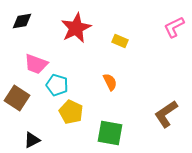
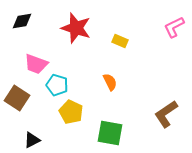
red star: rotated 28 degrees counterclockwise
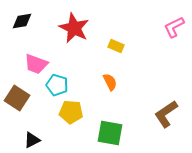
red star: moved 2 px left; rotated 8 degrees clockwise
yellow rectangle: moved 4 px left, 5 px down
yellow pentagon: rotated 20 degrees counterclockwise
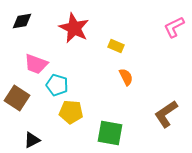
orange semicircle: moved 16 px right, 5 px up
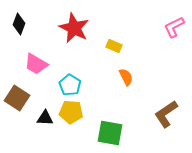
black diamond: moved 3 px left, 3 px down; rotated 60 degrees counterclockwise
yellow rectangle: moved 2 px left
pink trapezoid: rotated 10 degrees clockwise
cyan pentagon: moved 13 px right; rotated 15 degrees clockwise
black triangle: moved 13 px right, 22 px up; rotated 30 degrees clockwise
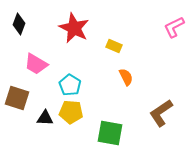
brown square: rotated 15 degrees counterclockwise
brown L-shape: moved 5 px left, 1 px up
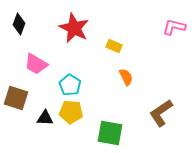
pink L-shape: rotated 40 degrees clockwise
brown square: moved 1 px left
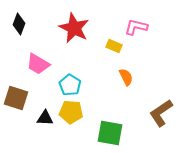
pink L-shape: moved 38 px left
pink trapezoid: moved 2 px right
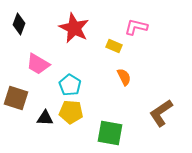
orange semicircle: moved 2 px left
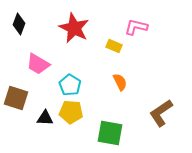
orange semicircle: moved 4 px left, 5 px down
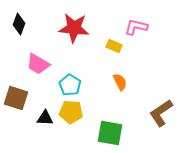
red star: rotated 20 degrees counterclockwise
